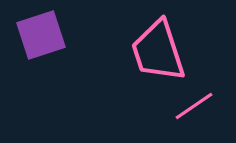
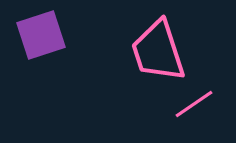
pink line: moved 2 px up
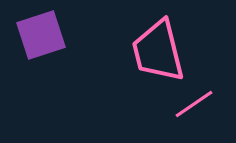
pink trapezoid: rotated 4 degrees clockwise
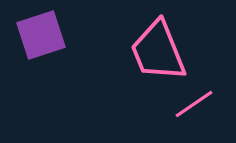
pink trapezoid: rotated 8 degrees counterclockwise
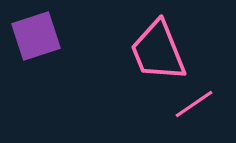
purple square: moved 5 px left, 1 px down
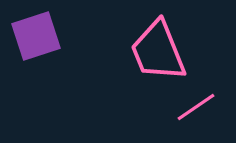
pink line: moved 2 px right, 3 px down
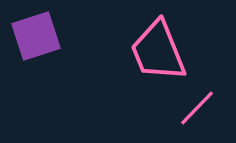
pink line: moved 1 px right, 1 px down; rotated 12 degrees counterclockwise
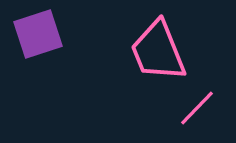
purple square: moved 2 px right, 2 px up
